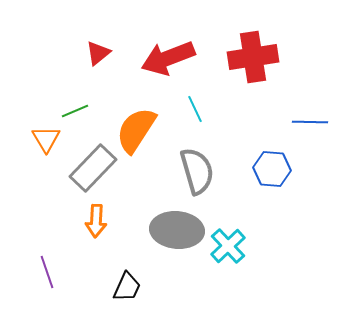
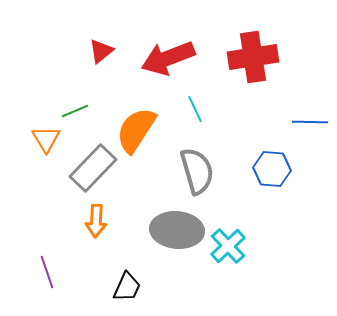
red triangle: moved 3 px right, 2 px up
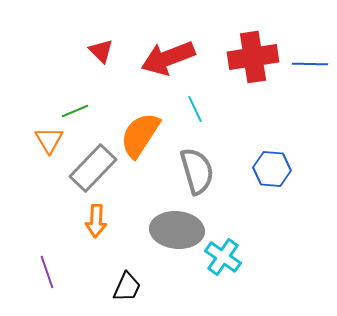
red triangle: rotated 36 degrees counterclockwise
blue line: moved 58 px up
orange semicircle: moved 4 px right, 5 px down
orange triangle: moved 3 px right, 1 px down
cyan cross: moved 5 px left, 11 px down; rotated 12 degrees counterclockwise
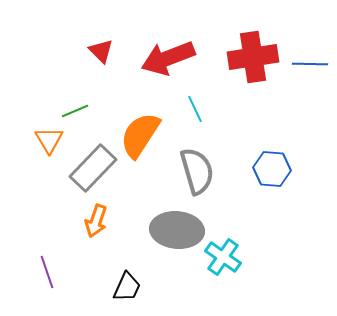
orange arrow: rotated 16 degrees clockwise
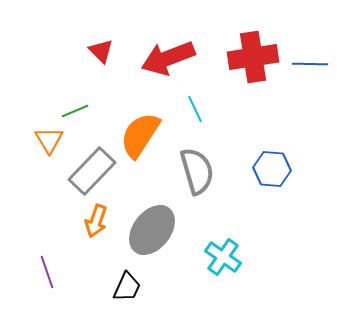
gray rectangle: moved 1 px left, 3 px down
gray ellipse: moved 25 px left; rotated 57 degrees counterclockwise
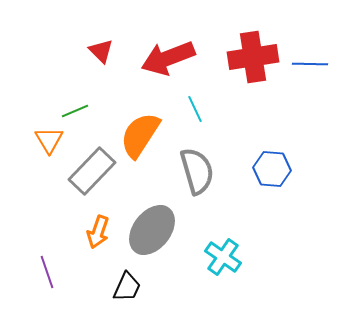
orange arrow: moved 2 px right, 11 px down
